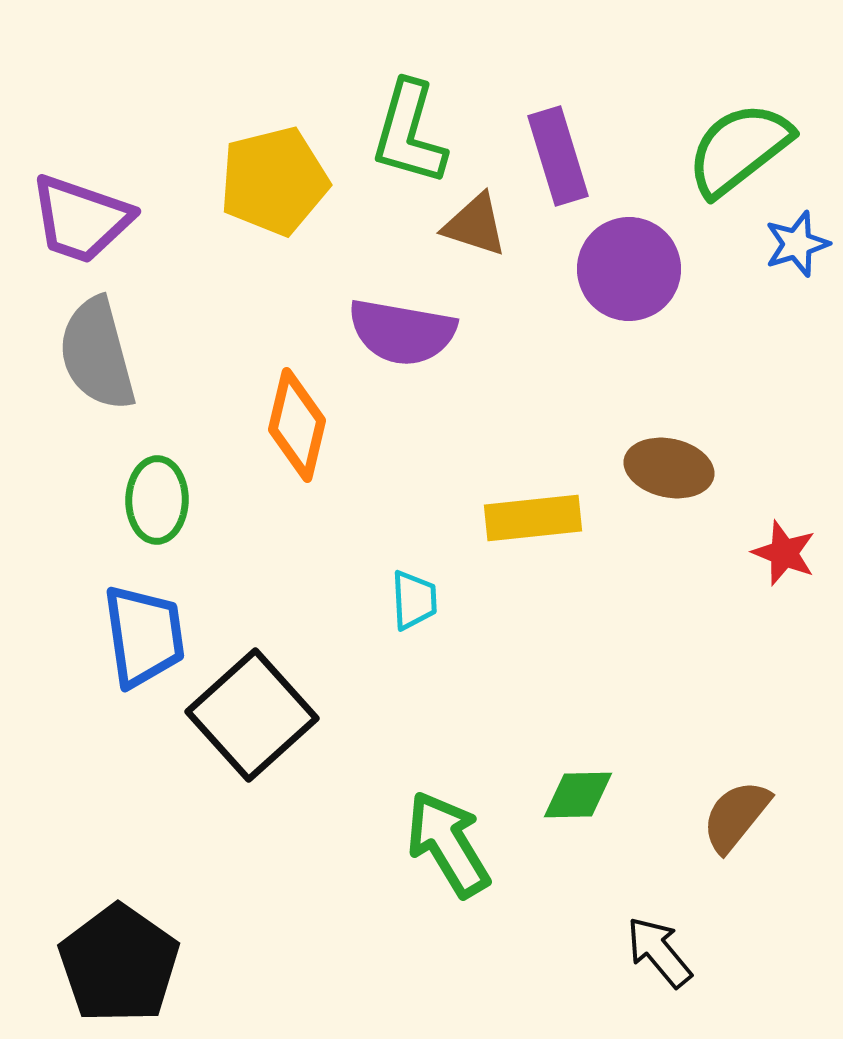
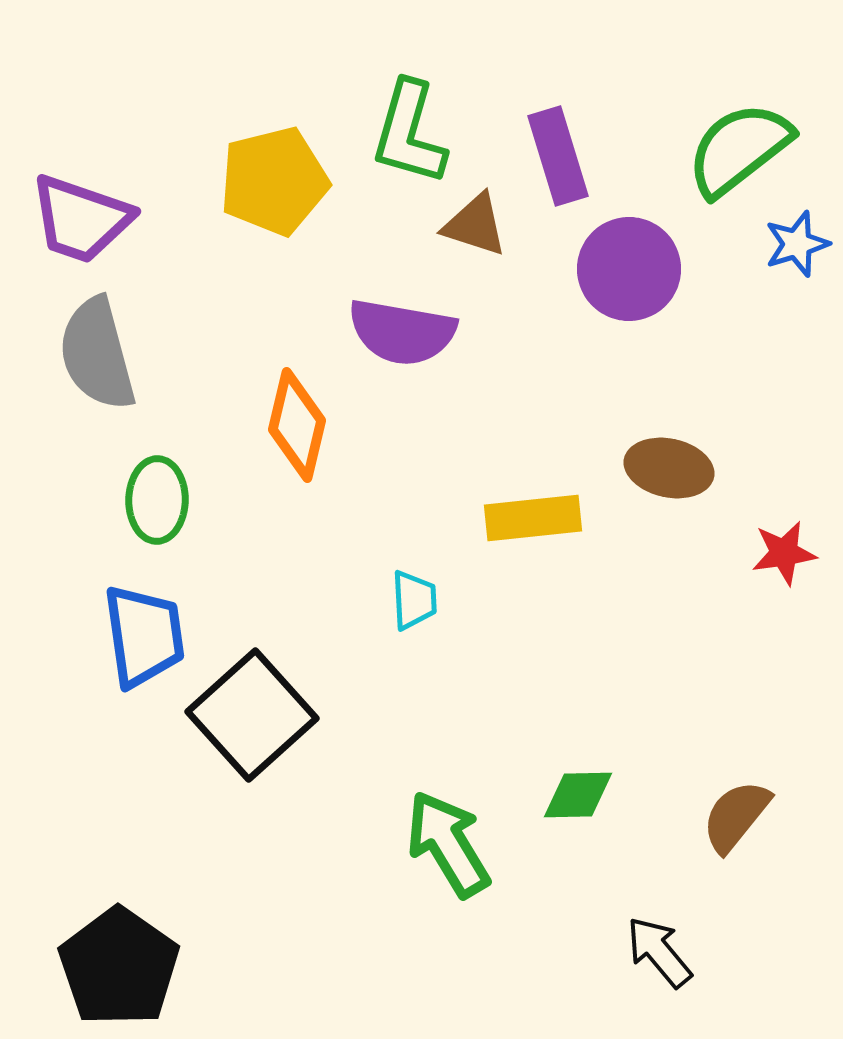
red star: rotated 30 degrees counterclockwise
black pentagon: moved 3 px down
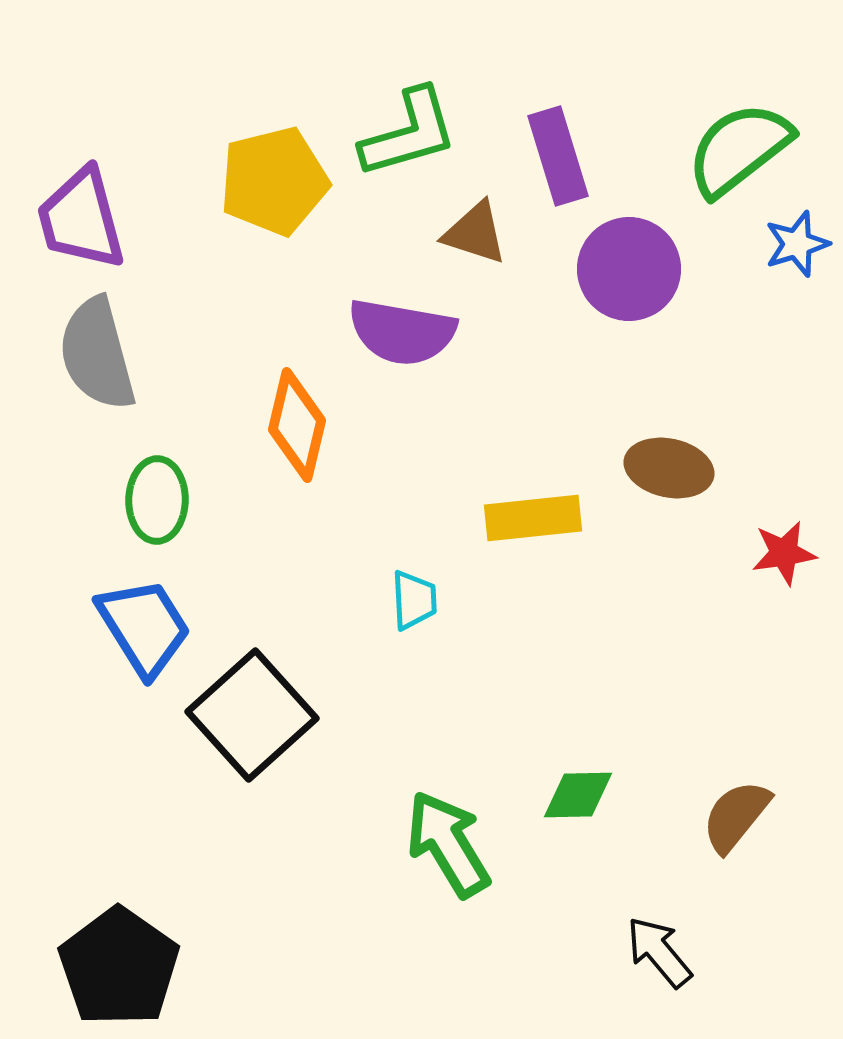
green L-shape: rotated 122 degrees counterclockwise
purple trapezoid: rotated 56 degrees clockwise
brown triangle: moved 8 px down
blue trapezoid: moved 9 px up; rotated 24 degrees counterclockwise
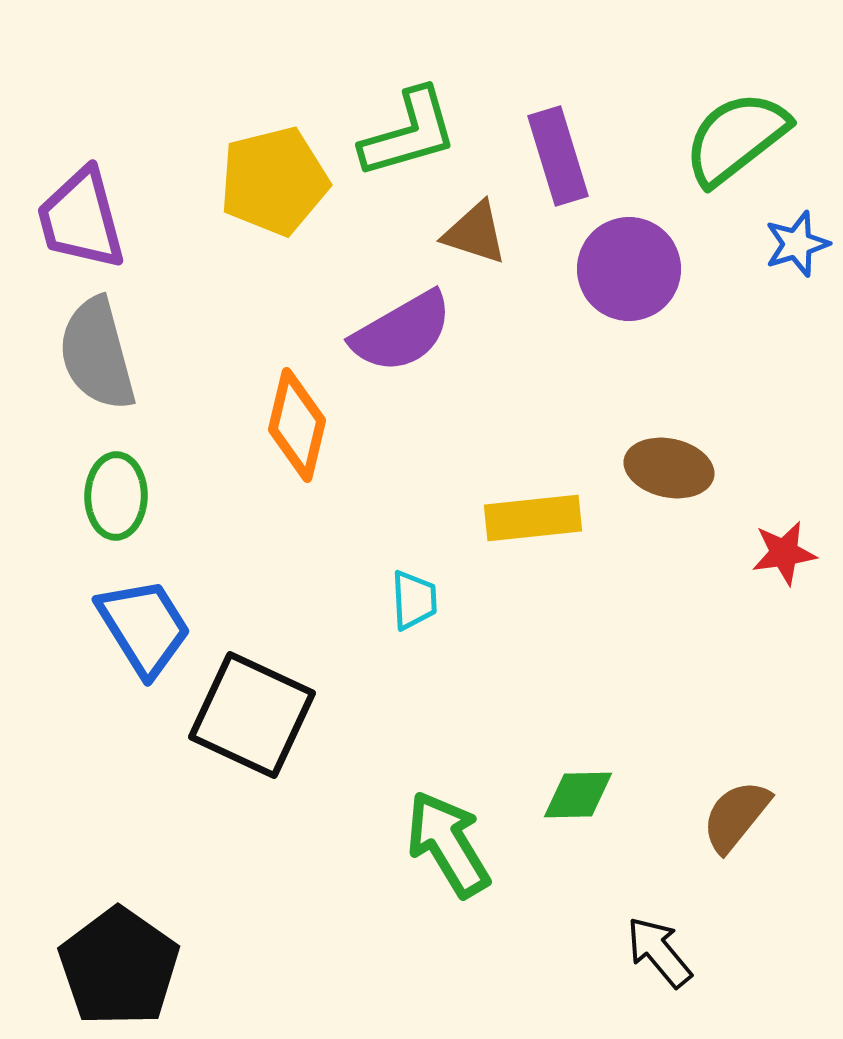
green semicircle: moved 3 px left, 11 px up
purple semicircle: rotated 40 degrees counterclockwise
green ellipse: moved 41 px left, 4 px up
black square: rotated 23 degrees counterclockwise
